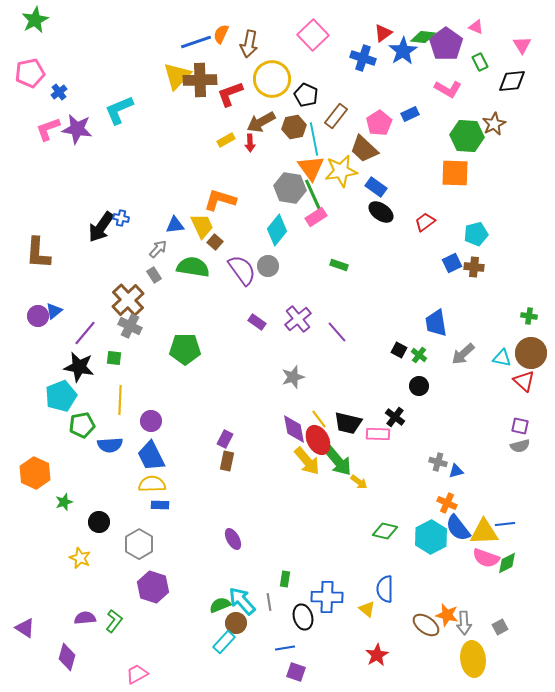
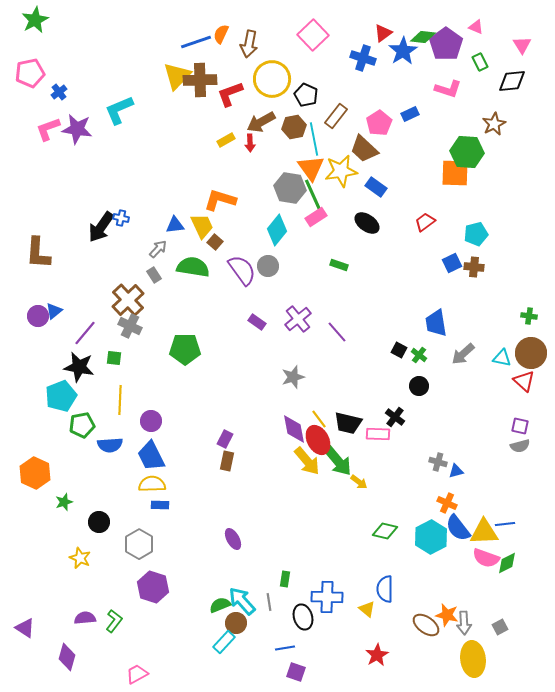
pink L-shape at (448, 89): rotated 12 degrees counterclockwise
green hexagon at (467, 136): moved 16 px down
black ellipse at (381, 212): moved 14 px left, 11 px down
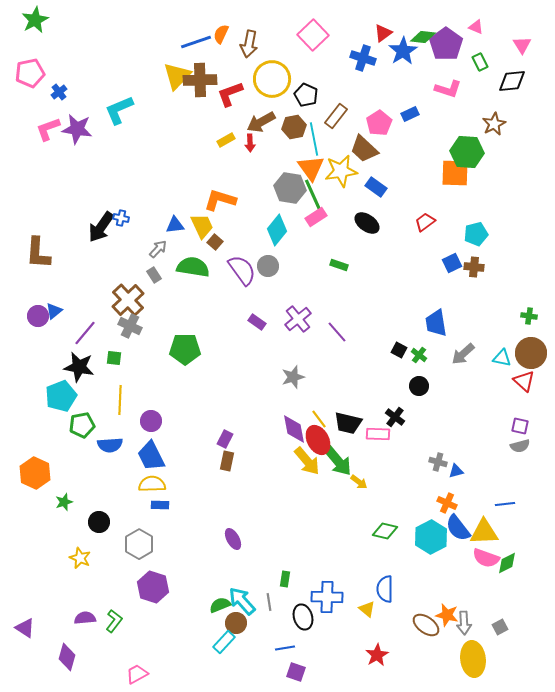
blue line at (505, 524): moved 20 px up
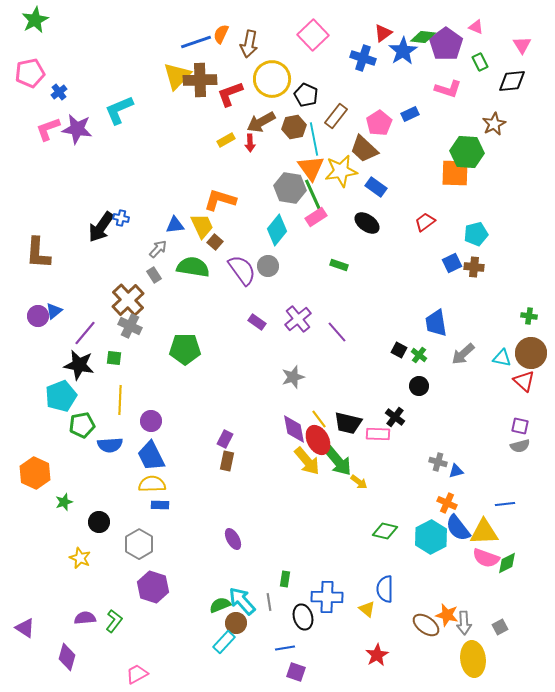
black star at (79, 367): moved 2 px up
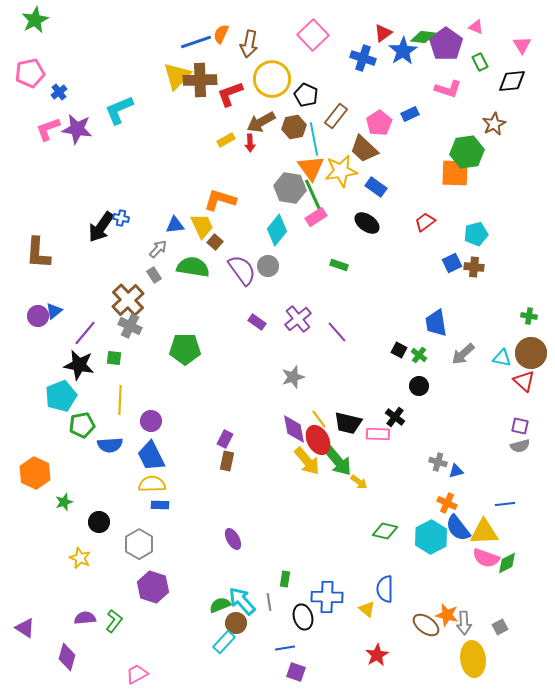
green hexagon at (467, 152): rotated 12 degrees counterclockwise
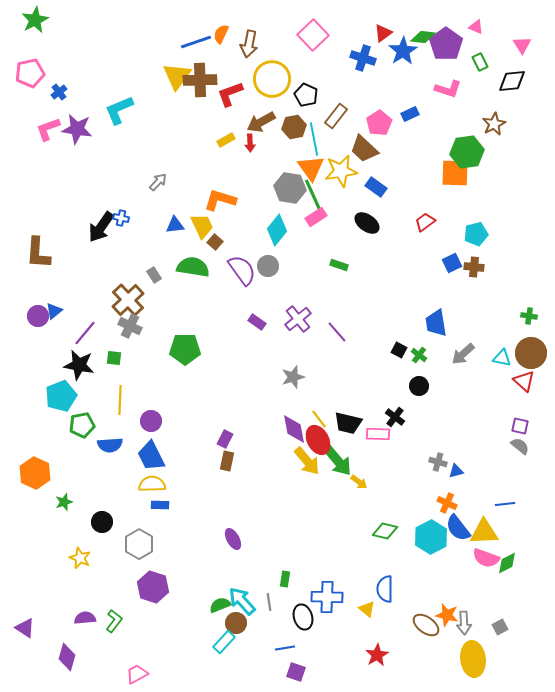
yellow triangle at (177, 76): rotated 8 degrees counterclockwise
gray arrow at (158, 249): moved 67 px up
gray semicircle at (520, 446): rotated 126 degrees counterclockwise
black circle at (99, 522): moved 3 px right
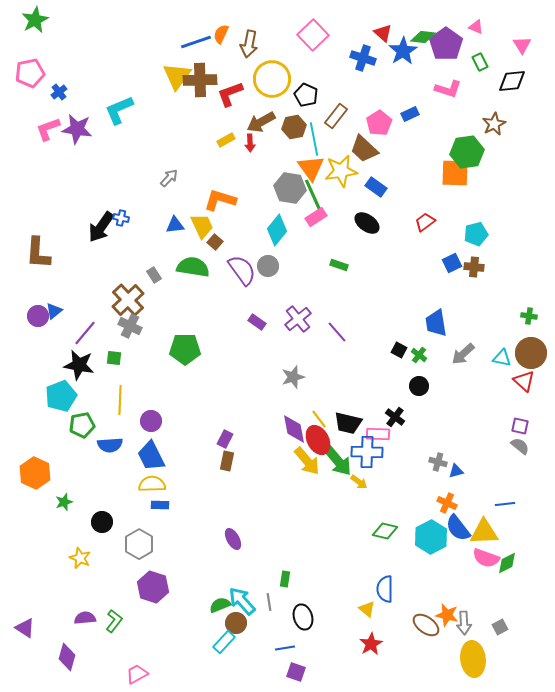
red triangle at (383, 33): rotated 42 degrees counterclockwise
gray arrow at (158, 182): moved 11 px right, 4 px up
blue cross at (327, 597): moved 40 px right, 145 px up
red star at (377, 655): moved 6 px left, 11 px up
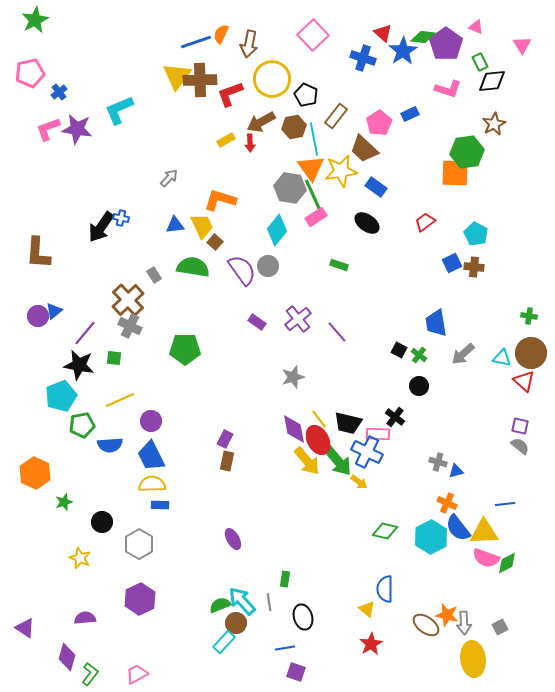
black diamond at (512, 81): moved 20 px left
cyan pentagon at (476, 234): rotated 30 degrees counterclockwise
yellow line at (120, 400): rotated 64 degrees clockwise
blue cross at (367, 452): rotated 24 degrees clockwise
purple hexagon at (153, 587): moved 13 px left, 12 px down; rotated 16 degrees clockwise
green L-shape at (114, 621): moved 24 px left, 53 px down
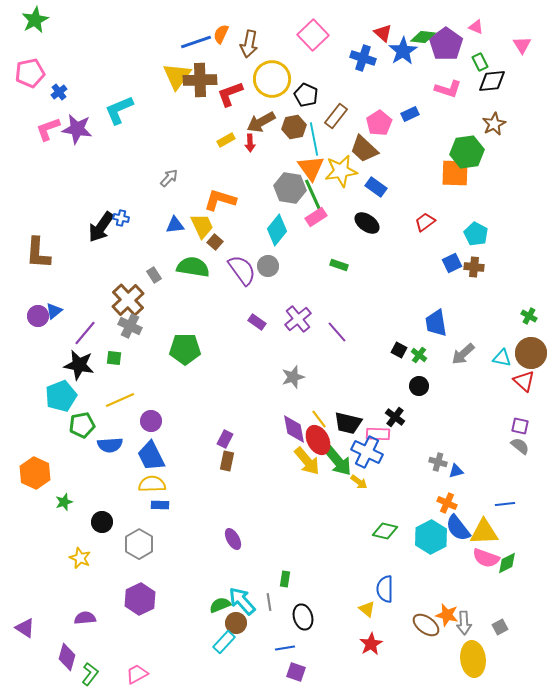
green cross at (529, 316): rotated 21 degrees clockwise
